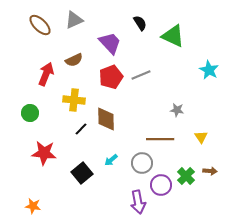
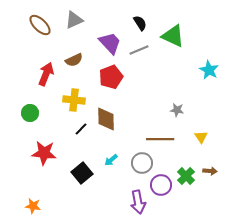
gray line: moved 2 px left, 25 px up
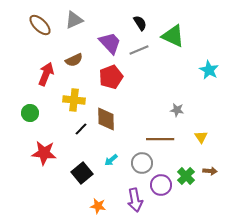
purple arrow: moved 3 px left, 2 px up
orange star: moved 65 px right
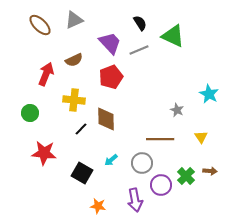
cyan star: moved 24 px down
gray star: rotated 16 degrees clockwise
black square: rotated 20 degrees counterclockwise
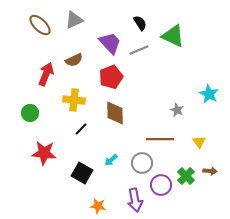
brown diamond: moved 9 px right, 6 px up
yellow triangle: moved 2 px left, 5 px down
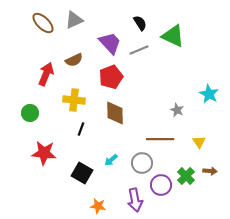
brown ellipse: moved 3 px right, 2 px up
black line: rotated 24 degrees counterclockwise
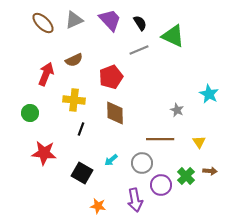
purple trapezoid: moved 23 px up
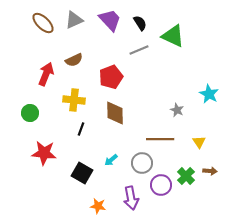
purple arrow: moved 4 px left, 2 px up
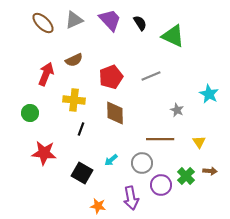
gray line: moved 12 px right, 26 px down
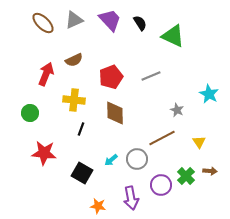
brown line: moved 2 px right, 1 px up; rotated 28 degrees counterclockwise
gray circle: moved 5 px left, 4 px up
